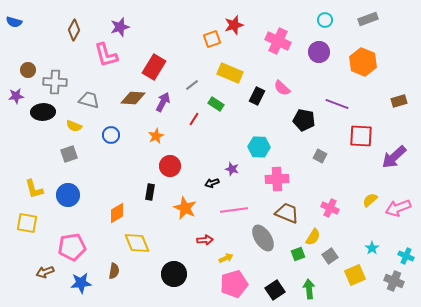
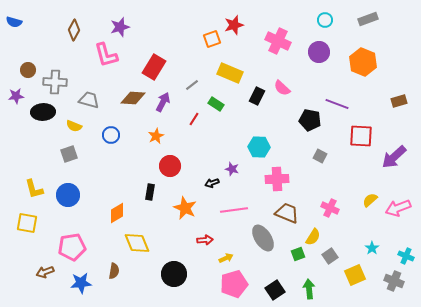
black pentagon at (304, 120): moved 6 px right
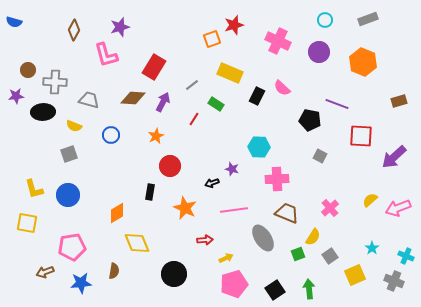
pink cross at (330, 208): rotated 24 degrees clockwise
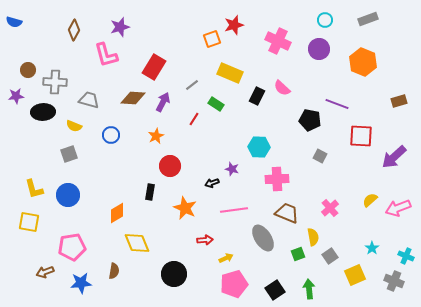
purple circle at (319, 52): moved 3 px up
yellow square at (27, 223): moved 2 px right, 1 px up
yellow semicircle at (313, 237): rotated 42 degrees counterclockwise
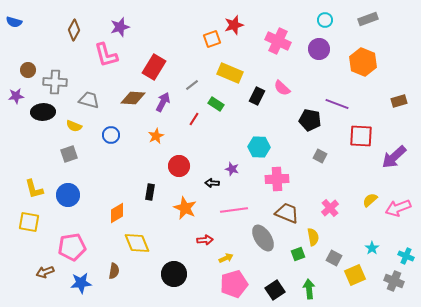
red circle at (170, 166): moved 9 px right
black arrow at (212, 183): rotated 24 degrees clockwise
gray square at (330, 256): moved 4 px right, 2 px down; rotated 28 degrees counterclockwise
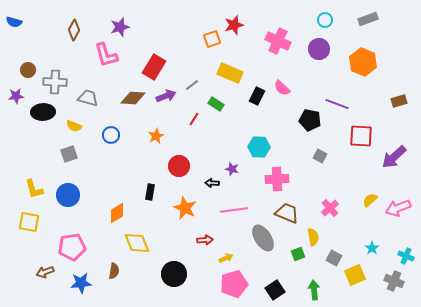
gray trapezoid at (89, 100): moved 1 px left, 2 px up
purple arrow at (163, 102): moved 3 px right, 6 px up; rotated 42 degrees clockwise
green arrow at (309, 289): moved 5 px right, 1 px down
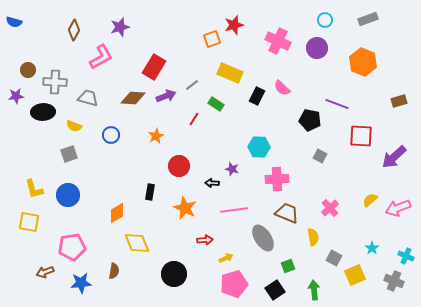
purple circle at (319, 49): moved 2 px left, 1 px up
pink L-shape at (106, 55): moved 5 px left, 2 px down; rotated 104 degrees counterclockwise
green square at (298, 254): moved 10 px left, 12 px down
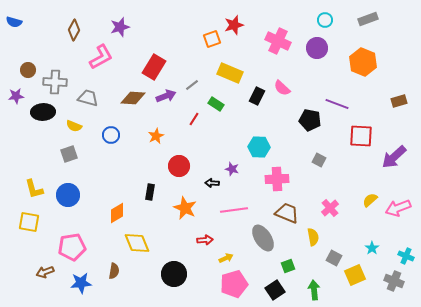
gray square at (320, 156): moved 1 px left, 4 px down
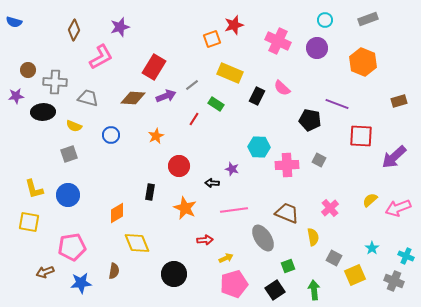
pink cross at (277, 179): moved 10 px right, 14 px up
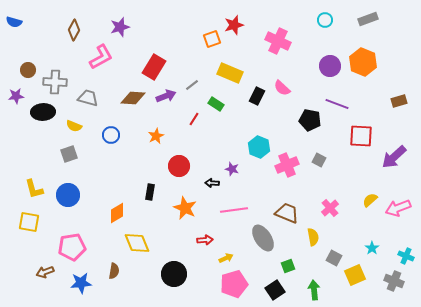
purple circle at (317, 48): moved 13 px right, 18 px down
cyan hexagon at (259, 147): rotated 20 degrees clockwise
pink cross at (287, 165): rotated 20 degrees counterclockwise
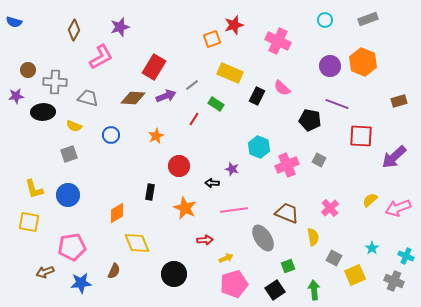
brown semicircle at (114, 271): rotated 14 degrees clockwise
